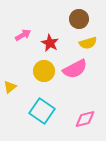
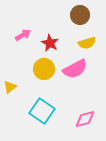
brown circle: moved 1 px right, 4 px up
yellow semicircle: moved 1 px left
yellow circle: moved 2 px up
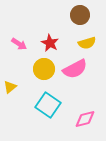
pink arrow: moved 4 px left, 9 px down; rotated 63 degrees clockwise
cyan square: moved 6 px right, 6 px up
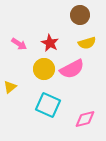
pink semicircle: moved 3 px left
cyan square: rotated 10 degrees counterclockwise
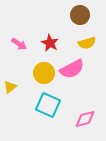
yellow circle: moved 4 px down
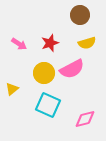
red star: rotated 24 degrees clockwise
yellow triangle: moved 2 px right, 2 px down
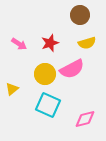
yellow circle: moved 1 px right, 1 px down
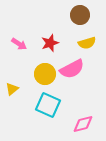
pink diamond: moved 2 px left, 5 px down
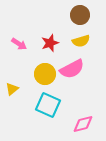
yellow semicircle: moved 6 px left, 2 px up
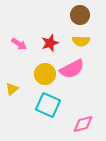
yellow semicircle: rotated 18 degrees clockwise
